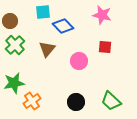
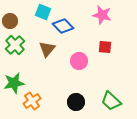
cyan square: rotated 28 degrees clockwise
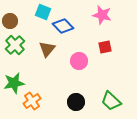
red square: rotated 16 degrees counterclockwise
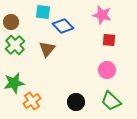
cyan square: rotated 14 degrees counterclockwise
brown circle: moved 1 px right, 1 px down
red square: moved 4 px right, 7 px up; rotated 16 degrees clockwise
pink circle: moved 28 px right, 9 px down
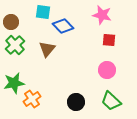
orange cross: moved 2 px up
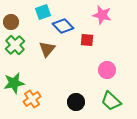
cyan square: rotated 28 degrees counterclockwise
red square: moved 22 px left
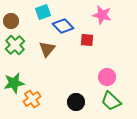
brown circle: moved 1 px up
pink circle: moved 7 px down
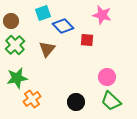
cyan square: moved 1 px down
green star: moved 3 px right, 5 px up
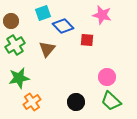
green cross: rotated 12 degrees clockwise
green star: moved 2 px right
orange cross: moved 3 px down
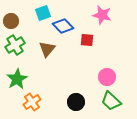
green star: moved 2 px left, 1 px down; rotated 20 degrees counterclockwise
